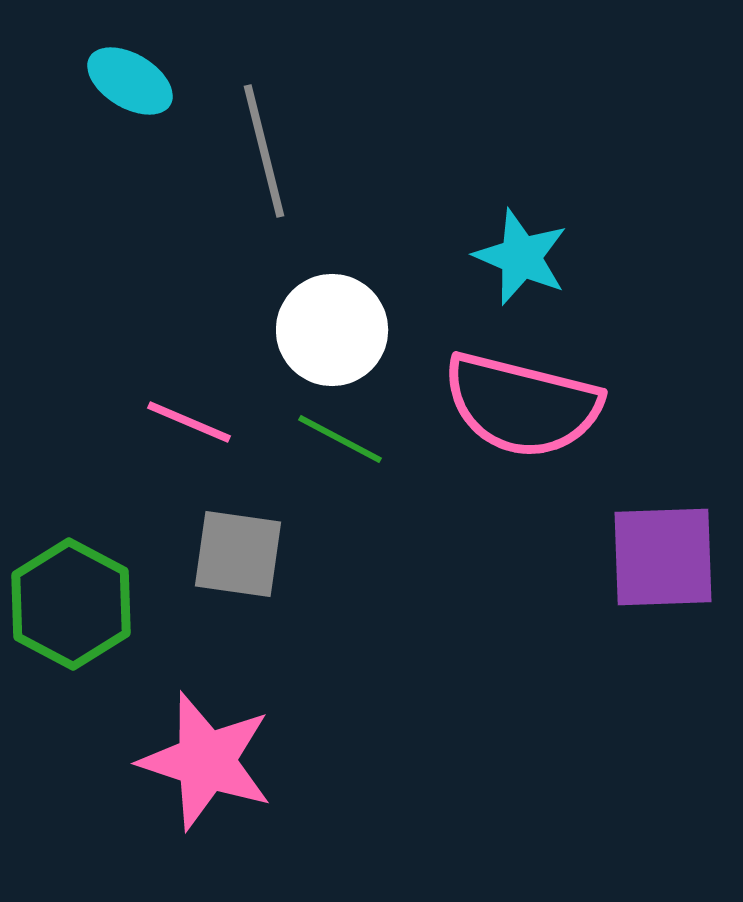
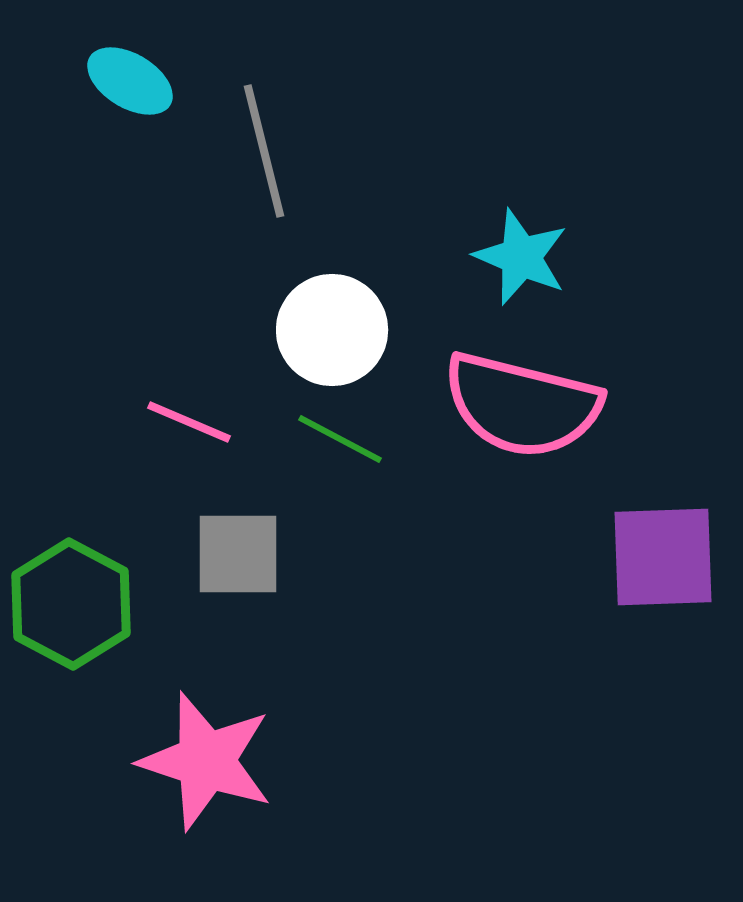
gray square: rotated 8 degrees counterclockwise
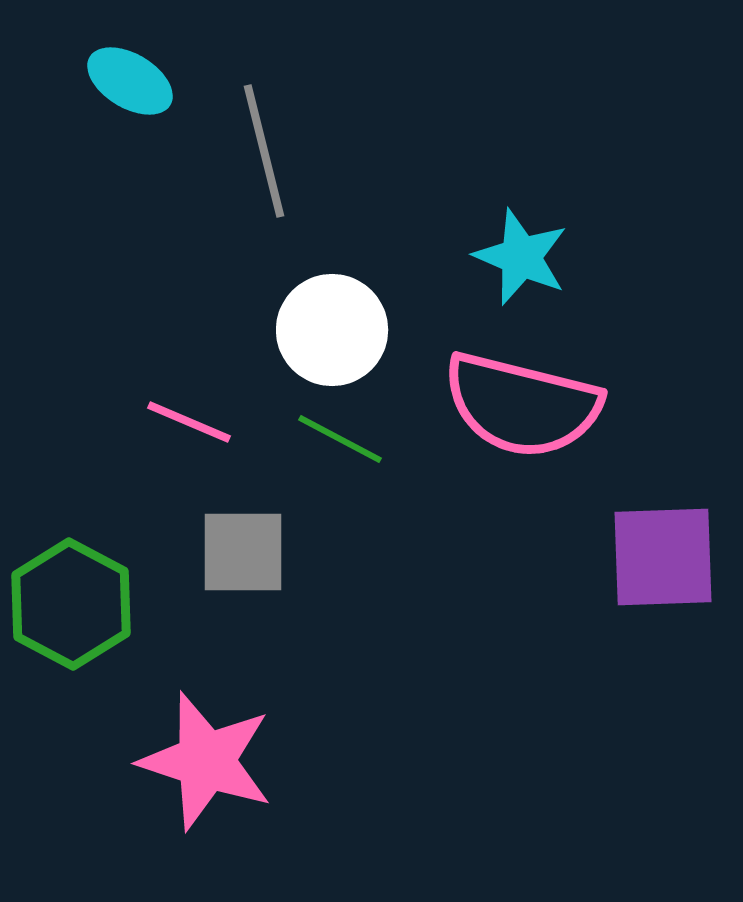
gray square: moved 5 px right, 2 px up
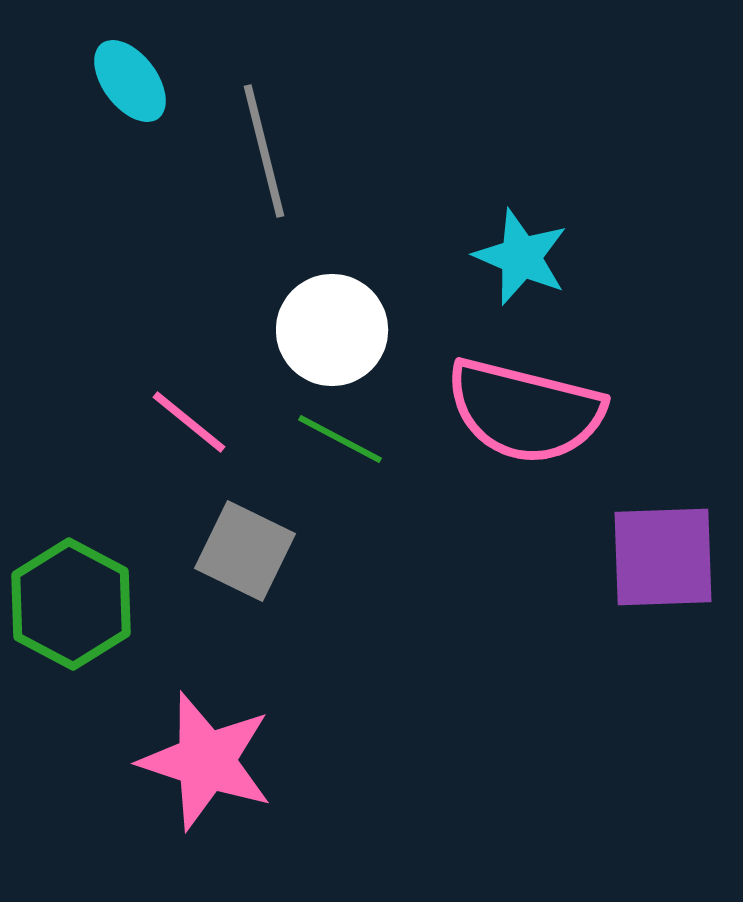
cyan ellipse: rotated 22 degrees clockwise
pink semicircle: moved 3 px right, 6 px down
pink line: rotated 16 degrees clockwise
gray square: moved 2 px right, 1 px up; rotated 26 degrees clockwise
